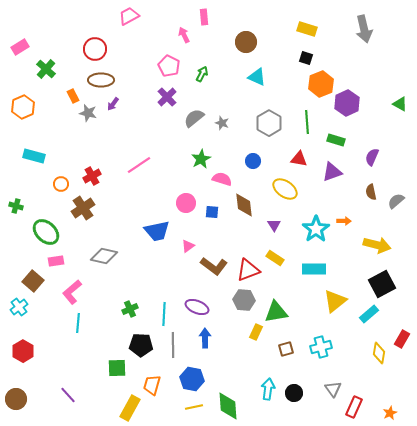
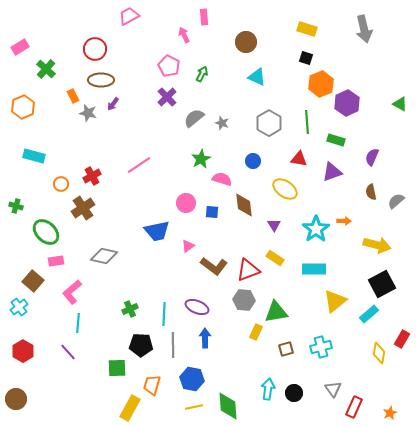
purple line at (68, 395): moved 43 px up
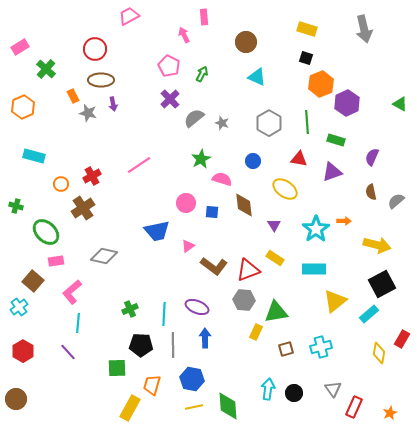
purple cross at (167, 97): moved 3 px right, 2 px down
purple arrow at (113, 104): rotated 48 degrees counterclockwise
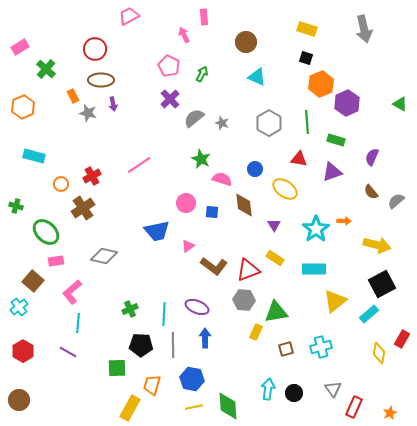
green star at (201, 159): rotated 18 degrees counterclockwise
blue circle at (253, 161): moved 2 px right, 8 px down
brown semicircle at (371, 192): rotated 28 degrees counterclockwise
purple line at (68, 352): rotated 18 degrees counterclockwise
brown circle at (16, 399): moved 3 px right, 1 px down
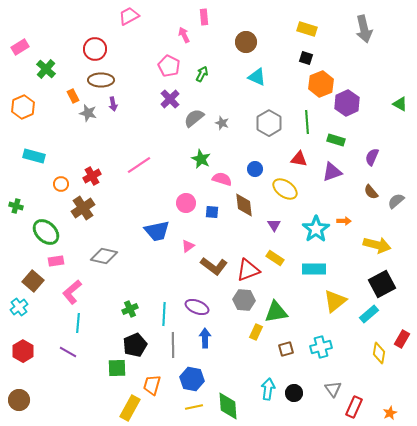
black pentagon at (141, 345): moved 6 px left; rotated 25 degrees counterclockwise
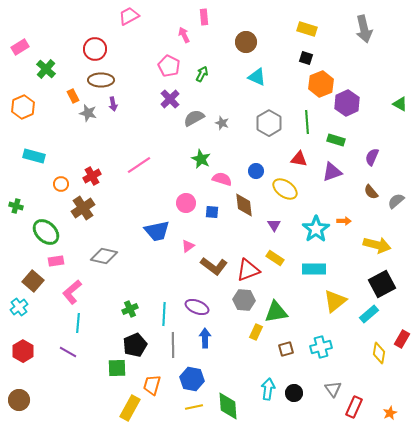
gray semicircle at (194, 118): rotated 10 degrees clockwise
blue circle at (255, 169): moved 1 px right, 2 px down
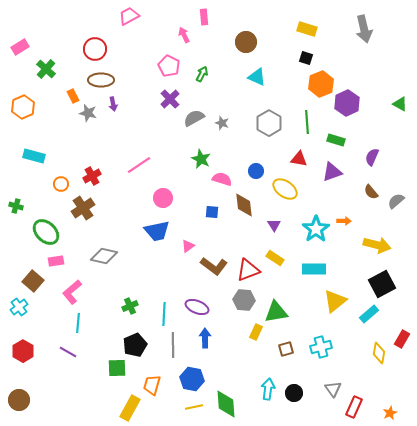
pink circle at (186, 203): moved 23 px left, 5 px up
green cross at (130, 309): moved 3 px up
green diamond at (228, 406): moved 2 px left, 2 px up
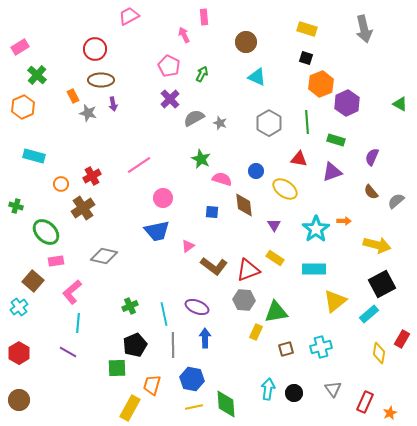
green cross at (46, 69): moved 9 px left, 6 px down
gray star at (222, 123): moved 2 px left
cyan line at (164, 314): rotated 15 degrees counterclockwise
red hexagon at (23, 351): moved 4 px left, 2 px down
red rectangle at (354, 407): moved 11 px right, 5 px up
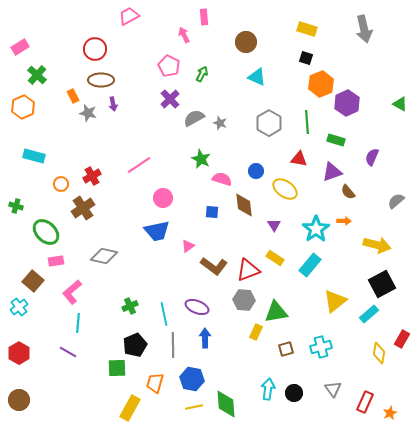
brown semicircle at (371, 192): moved 23 px left
cyan rectangle at (314, 269): moved 4 px left, 4 px up; rotated 50 degrees counterclockwise
orange trapezoid at (152, 385): moved 3 px right, 2 px up
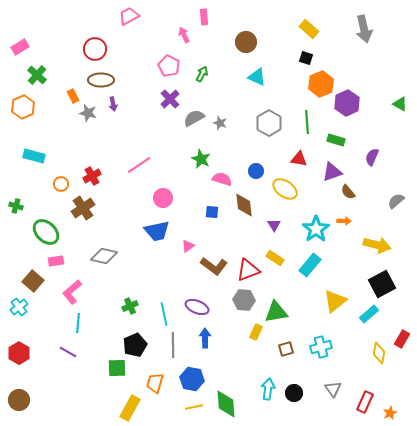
yellow rectangle at (307, 29): moved 2 px right; rotated 24 degrees clockwise
